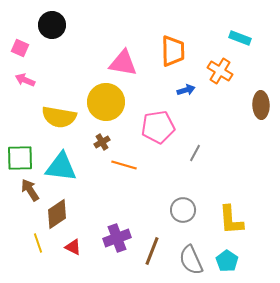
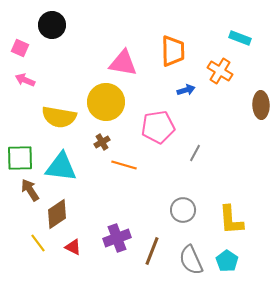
yellow line: rotated 18 degrees counterclockwise
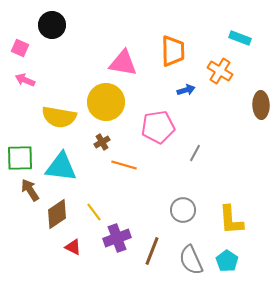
yellow line: moved 56 px right, 31 px up
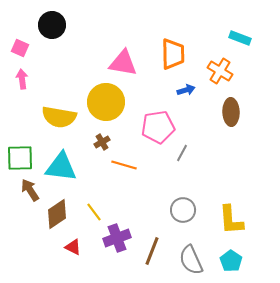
orange trapezoid: moved 3 px down
pink arrow: moved 3 px left, 1 px up; rotated 60 degrees clockwise
brown ellipse: moved 30 px left, 7 px down
gray line: moved 13 px left
cyan pentagon: moved 4 px right
